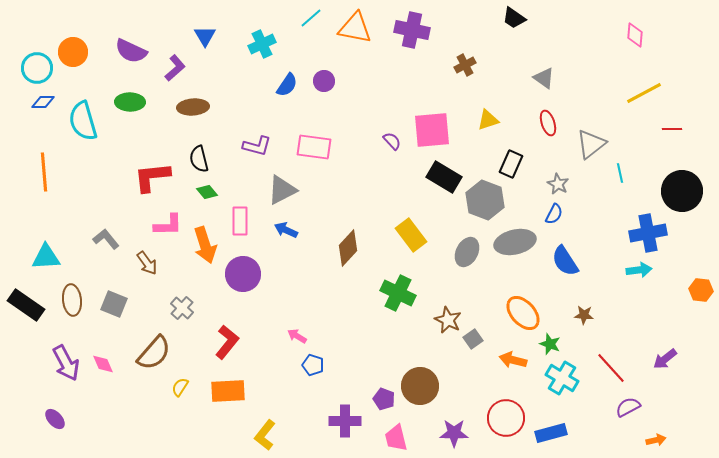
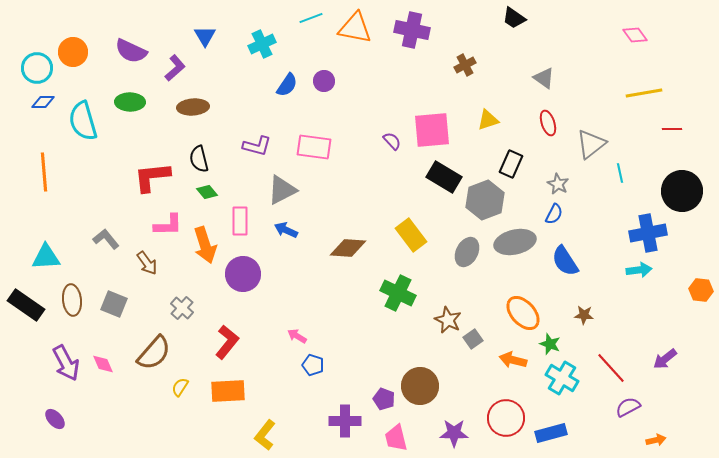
cyan line at (311, 18): rotated 20 degrees clockwise
pink diamond at (635, 35): rotated 40 degrees counterclockwise
yellow line at (644, 93): rotated 18 degrees clockwise
gray hexagon at (485, 200): rotated 18 degrees clockwise
brown diamond at (348, 248): rotated 51 degrees clockwise
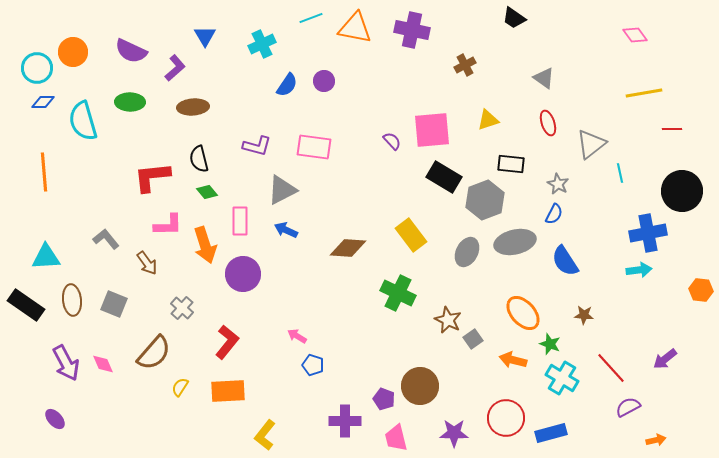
black rectangle at (511, 164): rotated 72 degrees clockwise
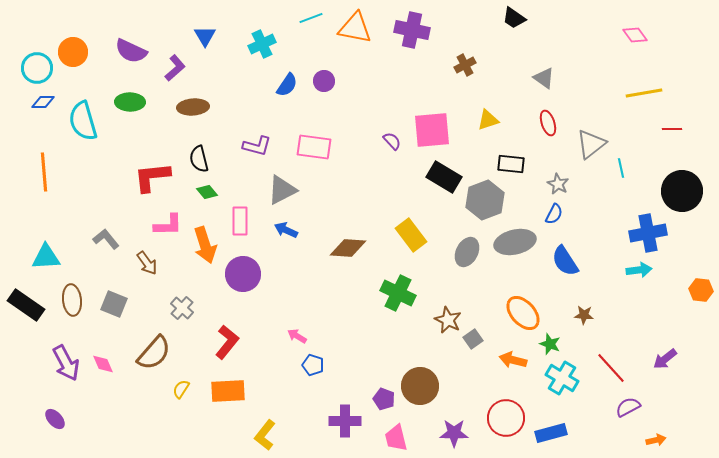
cyan line at (620, 173): moved 1 px right, 5 px up
yellow semicircle at (180, 387): moved 1 px right, 2 px down
